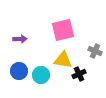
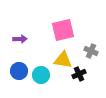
gray cross: moved 4 px left
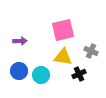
purple arrow: moved 2 px down
yellow triangle: moved 3 px up
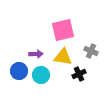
purple arrow: moved 16 px right, 13 px down
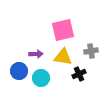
gray cross: rotated 32 degrees counterclockwise
cyan circle: moved 3 px down
